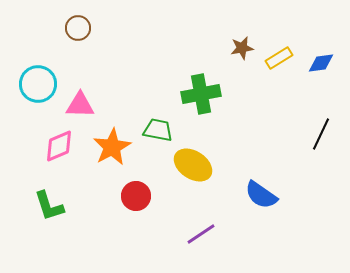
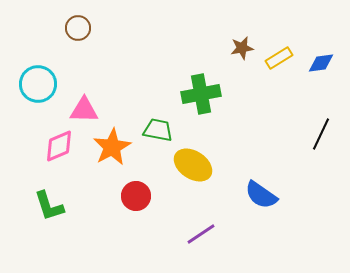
pink triangle: moved 4 px right, 5 px down
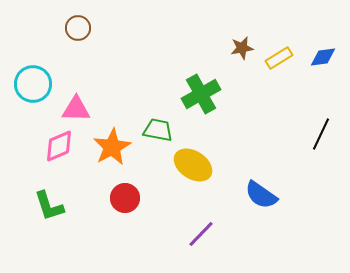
blue diamond: moved 2 px right, 6 px up
cyan circle: moved 5 px left
green cross: rotated 18 degrees counterclockwise
pink triangle: moved 8 px left, 1 px up
red circle: moved 11 px left, 2 px down
purple line: rotated 12 degrees counterclockwise
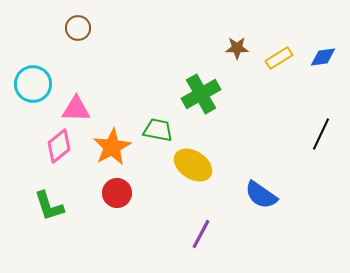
brown star: moved 5 px left; rotated 10 degrees clockwise
pink diamond: rotated 16 degrees counterclockwise
red circle: moved 8 px left, 5 px up
purple line: rotated 16 degrees counterclockwise
